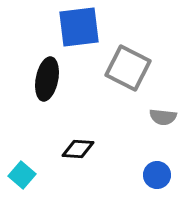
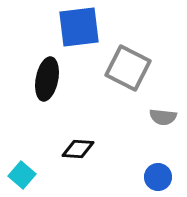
blue circle: moved 1 px right, 2 px down
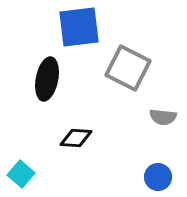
black diamond: moved 2 px left, 11 px up
cyan square: moved 1 px left, 1 px up
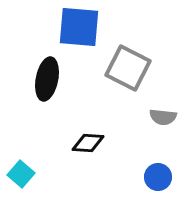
blue square: rotated 12 degrees clockwise
black diamond: moved 12 px right, 5 px down
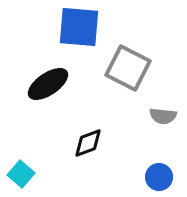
black ellipse: moved 1 px right, 5 px down; rotated 45 degrees clockwise
gray semicircle: moved 1 px up
black diamond: rotated 24 degrees counterclockwise
blue circle: moved 1 px right
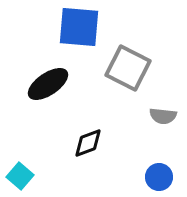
cyan square: moved 1 px left, 2 px down
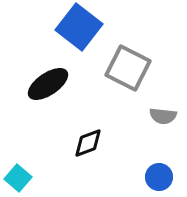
blue square: rotated 33 degrees clockwise
cyan square: moved 2 px left, 2 px down
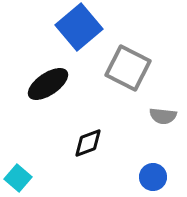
blue square: rotated 12 degrees clockwise
blue circle: moved 6 px left
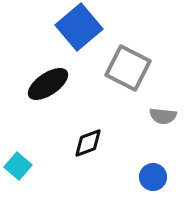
cyan square: moved 12 px up
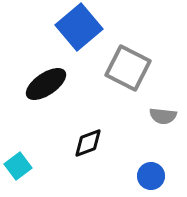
black ellipse: moved 2 px left
cyan square: rotated 12 degrees clockwise
blue circle: moved 2 px left, 1 px up
